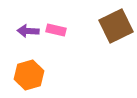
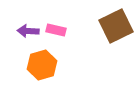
orange hexagon: moved 13 px right, 10 px up
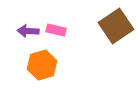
brown square: rotated 8 degrees counterclockwise
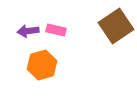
purple arrow: rotated 10 degrees counterclockwise
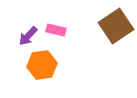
purple arrow: moved 5 px down; rotated 40 degrees counterclockwise
orange hexagon: rotated 8 degrees clockwise
